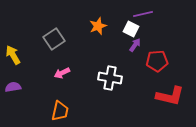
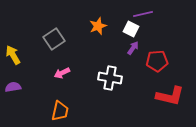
purple arrow: moved 2 px left, 3 px down
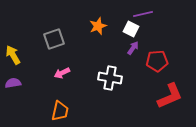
gray square: rotated 15 degrees clockwise
purple semicircle: moved 4 px up
red L-shape: rotated 36 degrees counterclockwise
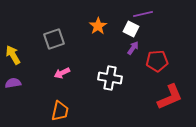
orange star: rotated 12 degrees counterclockwise
red L-shape: moved 1 px down
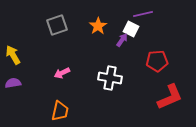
gray square: moved 3 px right, 14 px up
purple arrow: moved 11 px left, 8 px up
